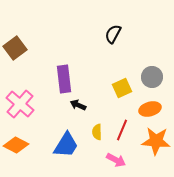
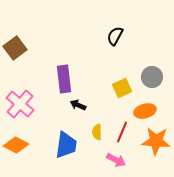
black semicircle: moved 2 px right, 2 px down
orange ellipse: moved 5 px left, 2 px down
red line: moved 2 px down
blue trapezoid: rotated 24 degrees counterclockwise
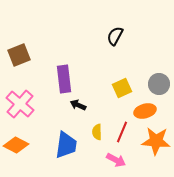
brown square: moved 4 px right, 7 px down; rotated 15 degrees clockwise
gray circle: moved 7 px right, 7 px down
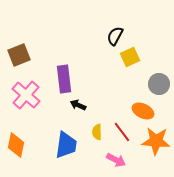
yellow square: moved 8 px right, 31 px up
pink cross: moved 6 px right, 9 px up
orange ellipse: moved 2 px left; rotated 40 degrees clockwise
red line: rotated 60 degrees counterclockwise
orange diamond: rotated 75 degrees clockwise
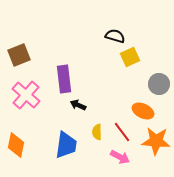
black semicircle: rotated 78 degrees clockwise
pink arrow: moved 4 px right, 3 px up
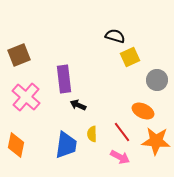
gray circle: moved 2 px left, 4 px up
pink cross: moved 2 px down
yellow semicircle: moved 5 px left, 2 px down
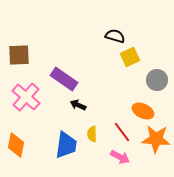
brown square: rotated 20 degrees clockwise
purple rectangle: rotated 48 degrees counterclockwise
orange star: moved 2 px up
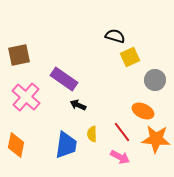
brown square: rotated 10 degrees counterclockwise
gray circle: moved 2 px left
